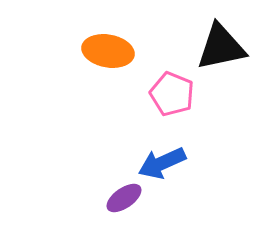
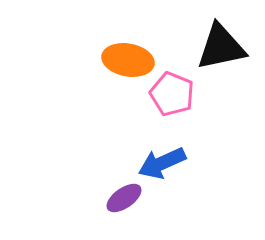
orange ellipse: moved 20 px right, 9 px down
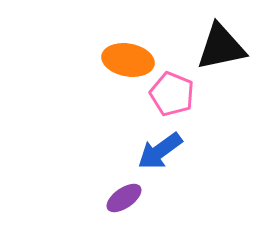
blue arrow: moved 2 px left, 12 px up; rotated 12 degrees counterclockwise
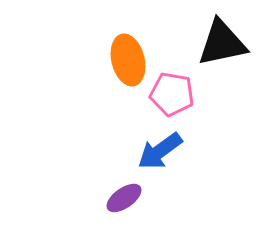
black triangle: moved 1 px right, 4 px up
orange ellipse: rotated 66 degrees clockwise
pink pentagon: rotated 12 degrees counterclockwise
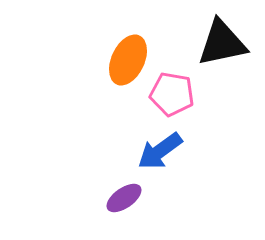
orange ellipse: rotated 39 degrees clockwise
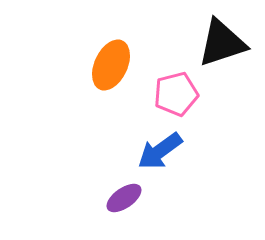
black triangle: rotated 6 degrees counterclockwise
orange ellipse: moved 17 px left, 5 px down
pink pentagon: moved 4 px right; rotated 24 degrees counterclockwise
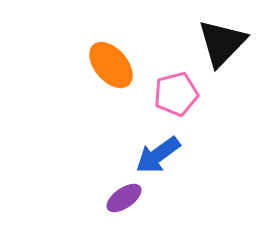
black triangle: rotated 28 degrees counterclockwise
orange ellipse: rotated 66 degrees counterclockwise
blue arrow: moved 2 px left, 4 px down
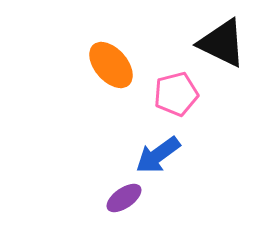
black triangle: rotated 48 degrees counterclockwise
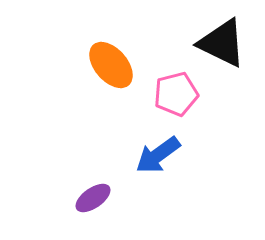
purple ellipse: moved 31 px left
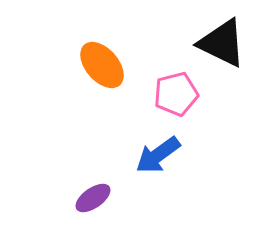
orange ellipse: moved 9 px left
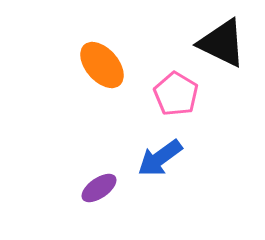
pink pentagon: rotated 27 degrees counterclockwise
blue arrow: moved 2 px right, 3 px down
purple ellipse: moved 6 px right, 10 px up
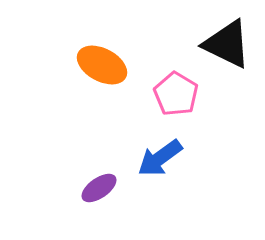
black triangle: moved 5 px right, 1 px down
orange ellipse: rotated 21 degrees counterclockwise
